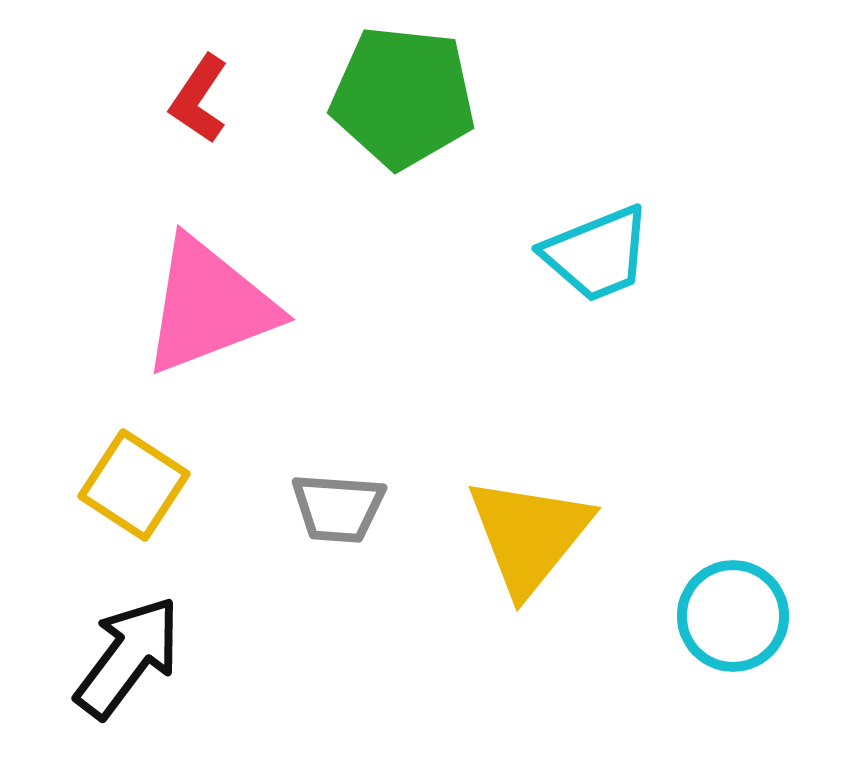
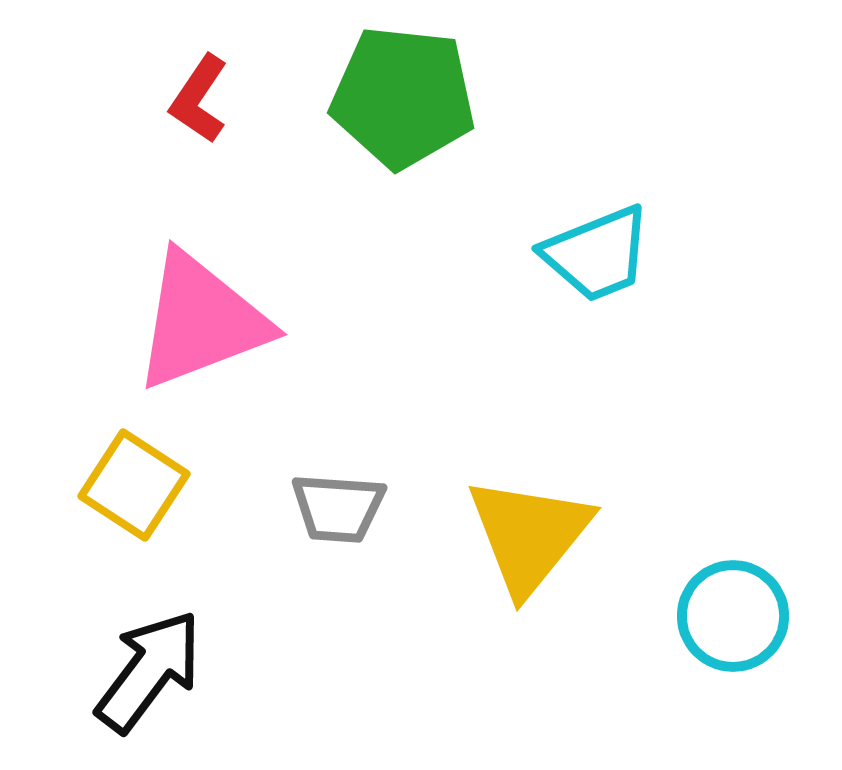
pink triangle: moved 8 px left, 15 px down
black arrow: moved 21 px right, 14 px down
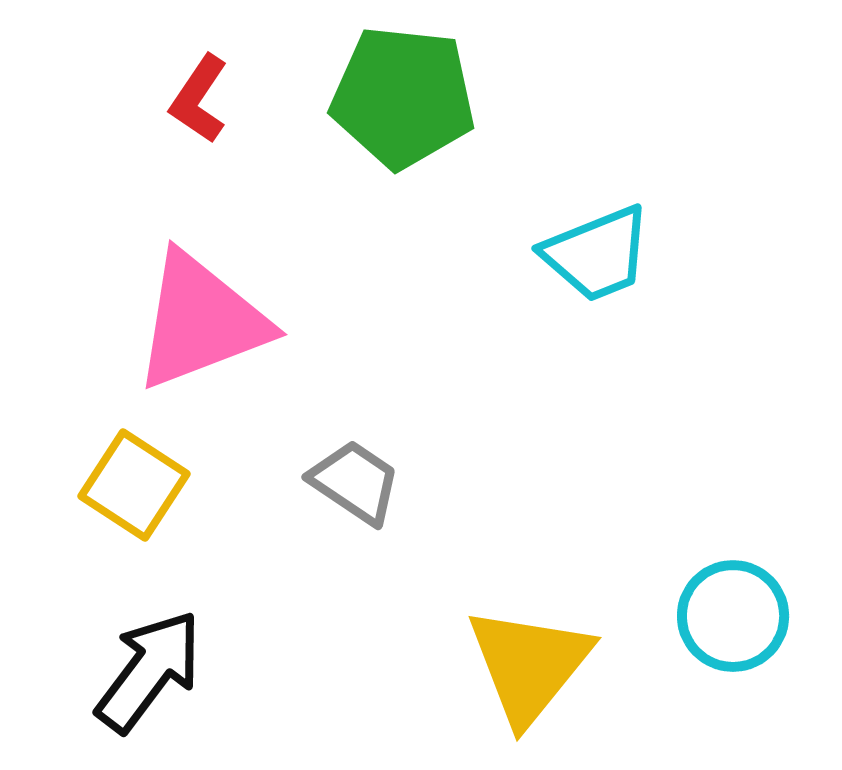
gray trapezoid: moved 17 px right, 26 px up; rotated 150 degrees counterclockwise
yellow triangle: moved 130 px down
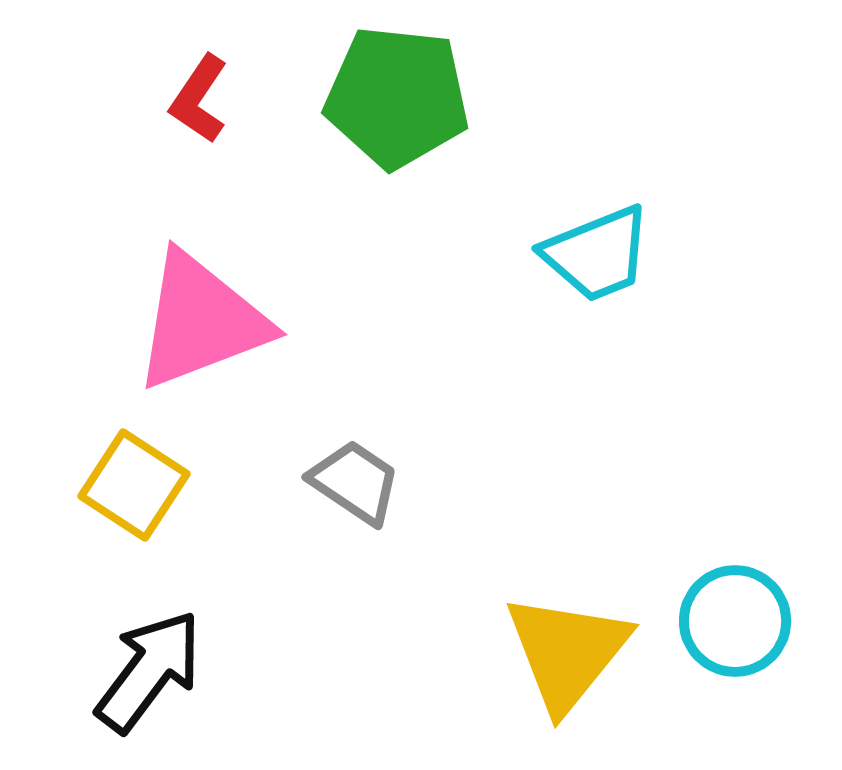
green pentagon: moved 6 px left
cyan circle: moved 2 px right, 5 px down
yellow triangle: moved 38 px right, 13 px up
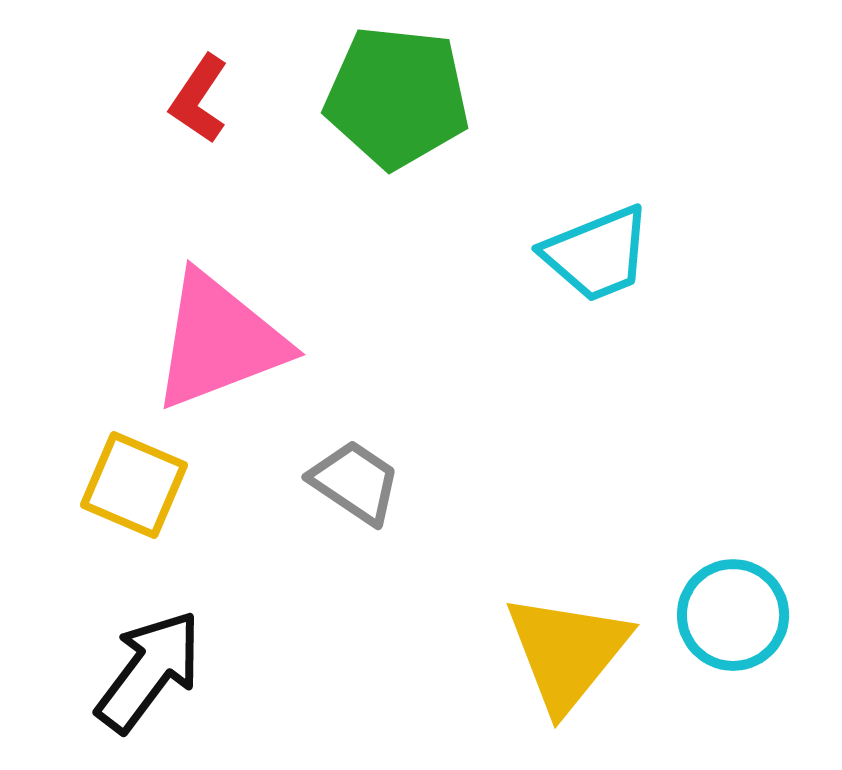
pink triangle: moved 18 px right, 20 px down
yellow square: rotated 10 degrees counterclockwise
cyan circle: moved 2 px left, 6 px up
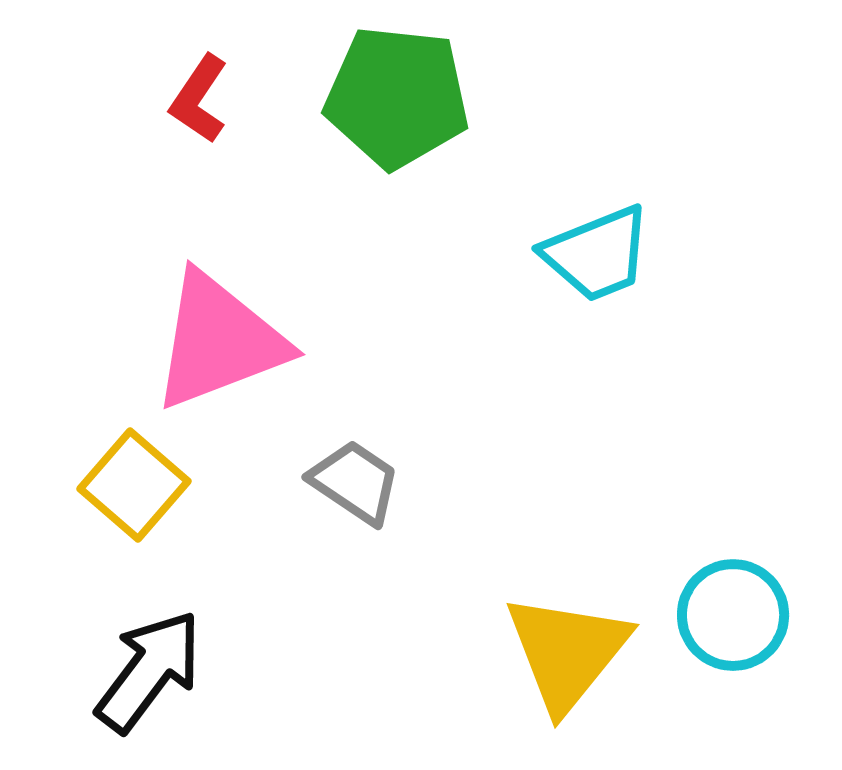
yellow square: rotated 18 degrees clockwise
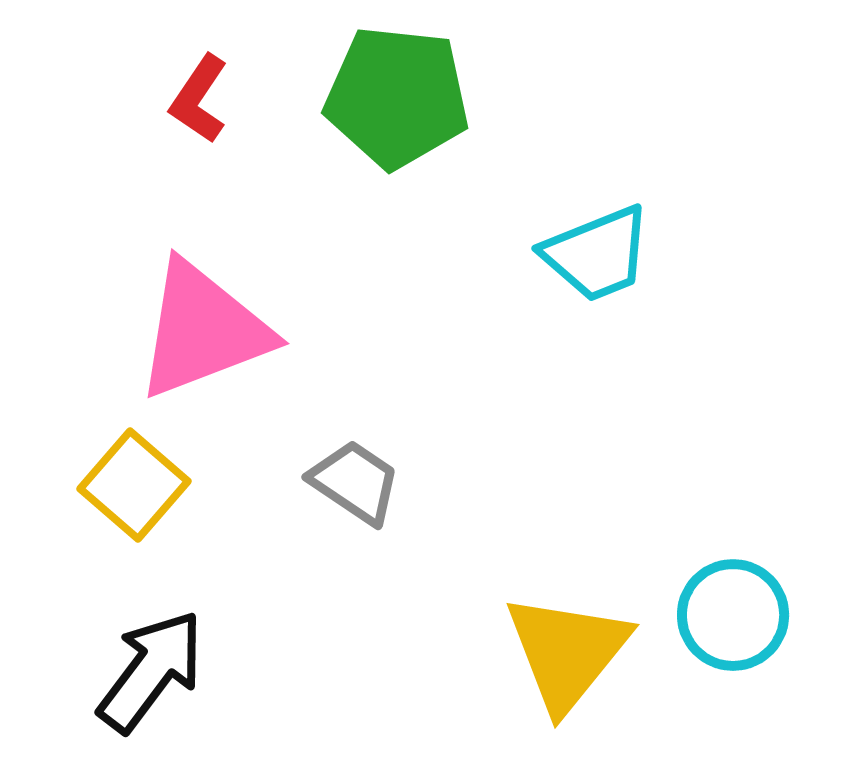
pink triangle: moved 16 px left, 11 px up
black arrow: moved 2 px right
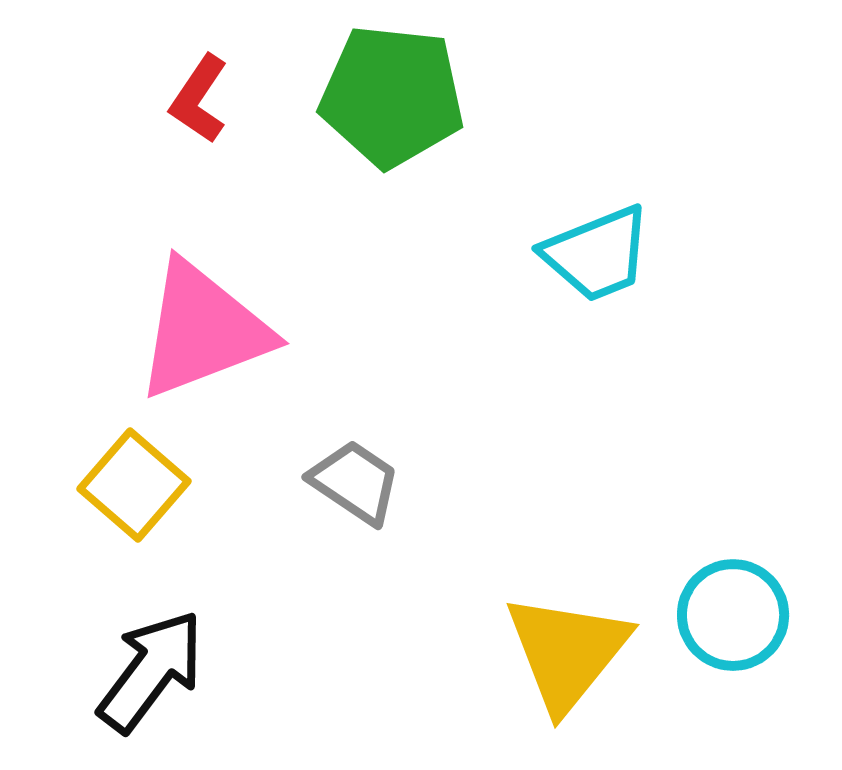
green pentagon: moved 5 px left, 1 px up
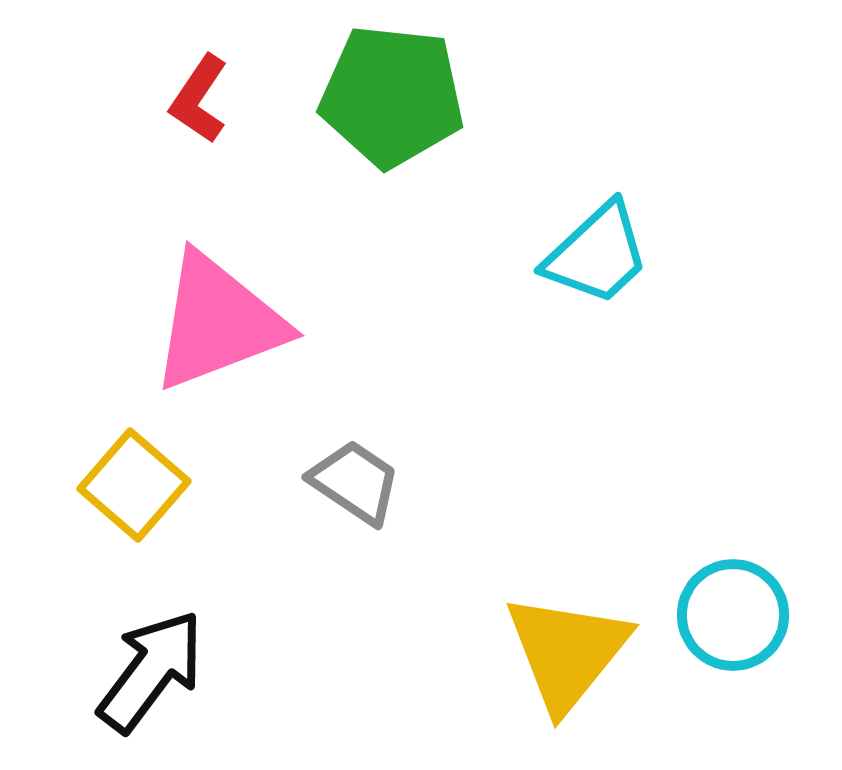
cyan trapezoid: rotated 21 degrees counterclockwise
pink triangle: moved 15 px right, 8 px up
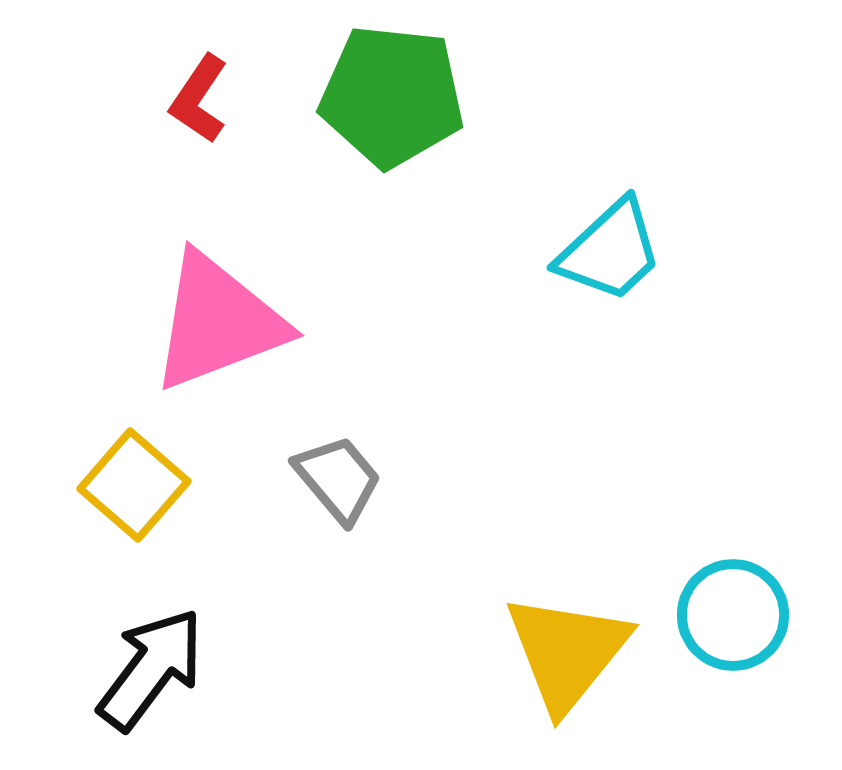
cyan trapezoid: moved 13 px right, 3 px up
gray trapezoid: moved 17 px left, 3 px up; rotated 16 degrees clockwise
black arrow: moved 2 px up
